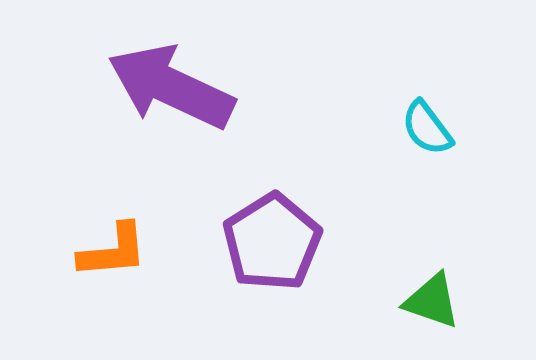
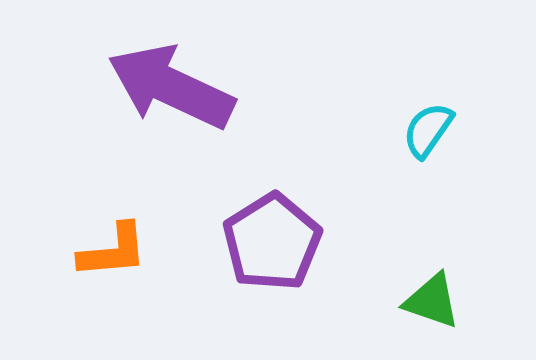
cyan semicircle: moved 1 px right, 2 px down; rotated 72 degrees clockwise
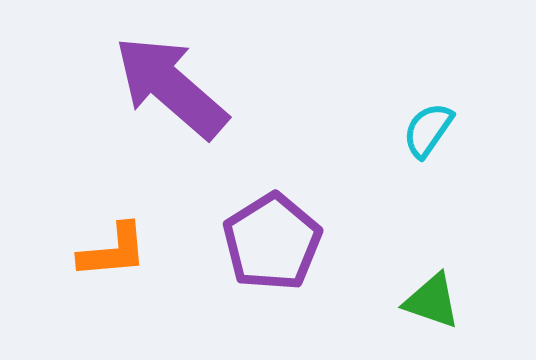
purple arrow: rotated 16 degrees clockwise
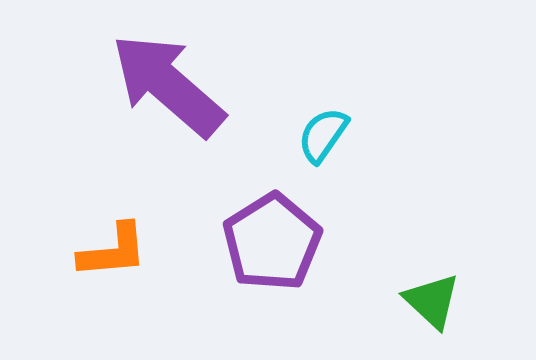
purple arrow: moved 3 px left, 2 px up
cyan semicircle: moved 105 px left, 5 px down
green triangle: rotated 24 degrees clockwise
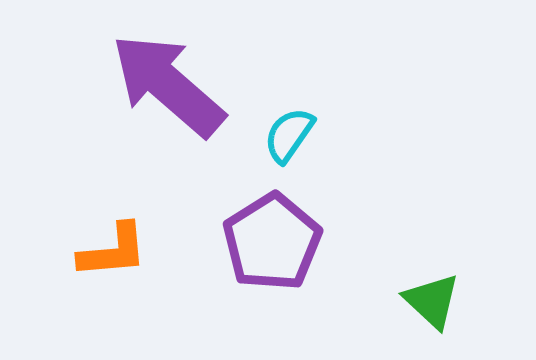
cyan semicircle: moved 34 px left
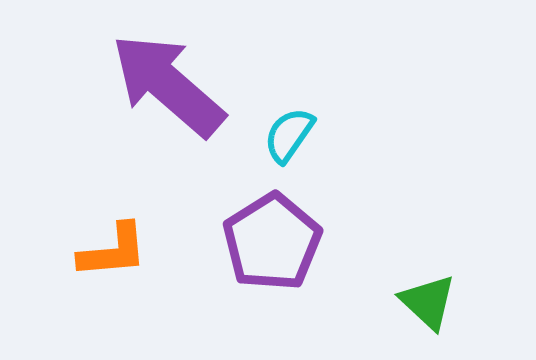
green triangle: moved 4 px left, 1 px down
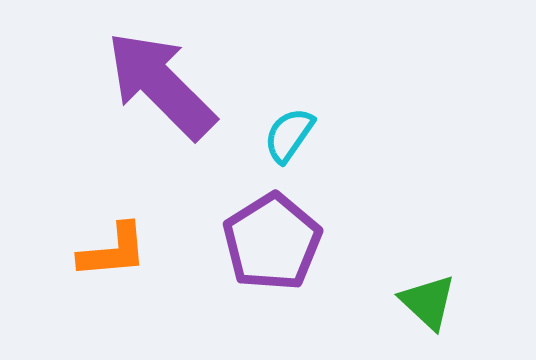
purple arrow: moved 7 px left; rotated 4 degrees clockwise
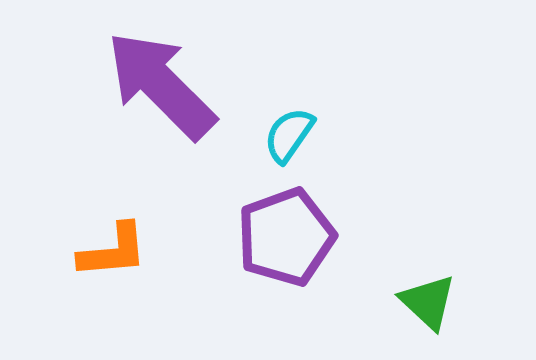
purple pentagon: moved 14 px right, 5 px up; rotated 12 degrees clockwise
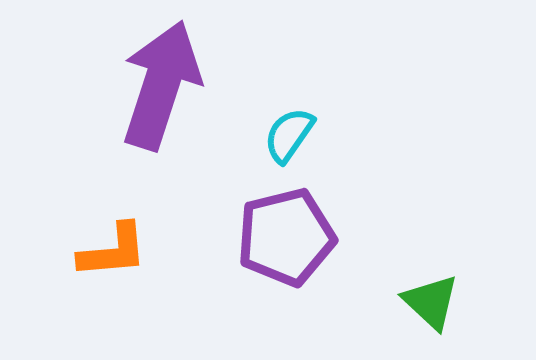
purple arrow: rotated 63 degrees clockwise
purple pentagon: rotated 6 degrees clockwise
green triangle: moved 3 px right
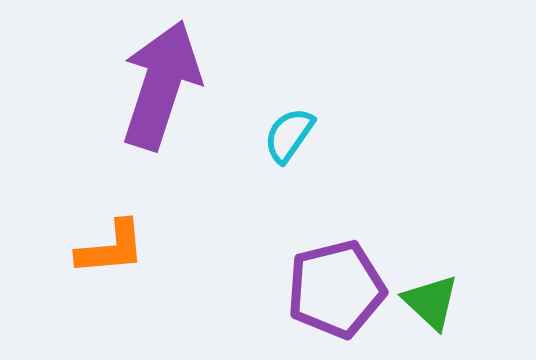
purple pentagon: moved 50 px right, 52 px down
orange L-shape: moved 2 px left, 3 px up
